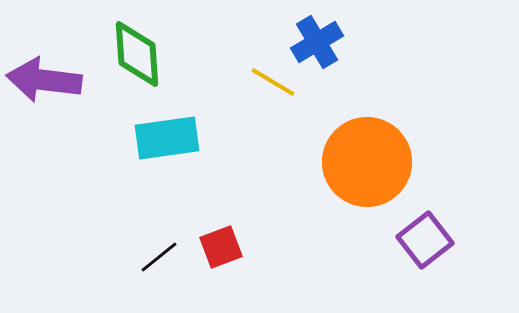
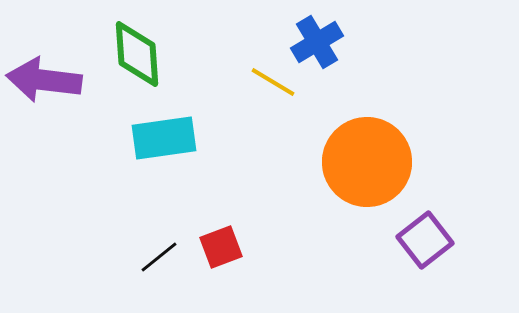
cyan rectangle: moved 3 px left
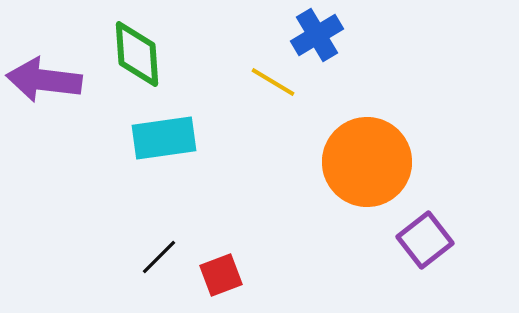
blue cross: moved 7 px up
red square: moved 28 px down
black line: rotated 6 degrees counterclockwise
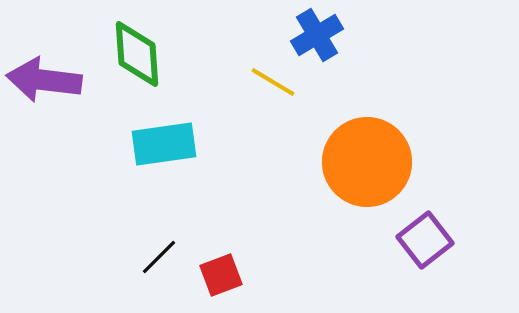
cyan rectangle: moved 6 px down
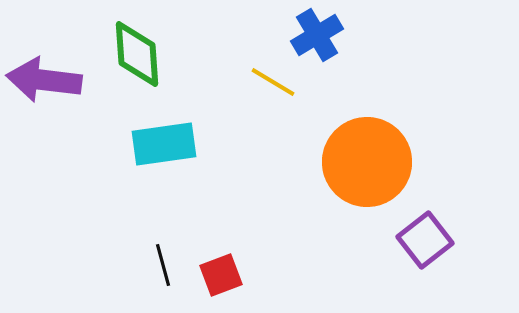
black line: moved 4 px right, 8 px down; rotated 60 degrees counterclockwise
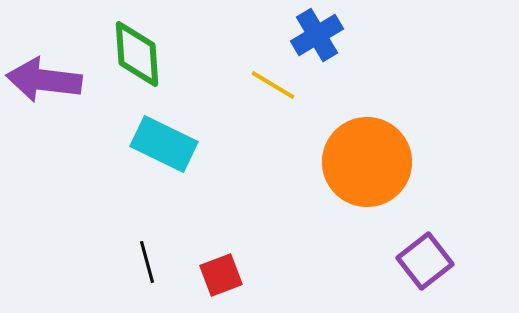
yellow line: moved 3 px down
cyan rectangle: rotated 34 degrees clockwise
purple square: moved 21 px down
black line: moved 16 px left, 3 px up
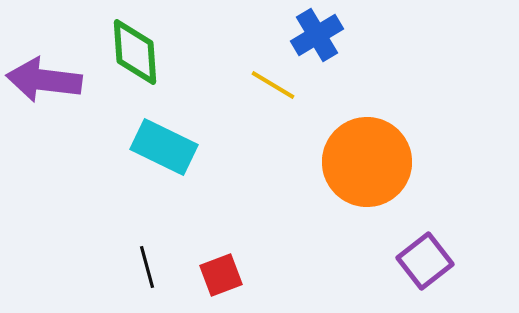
green diamond: moved 2 px left, 2 px up
cyan rectangle: moved 3 px down
black line: moved 5 px down
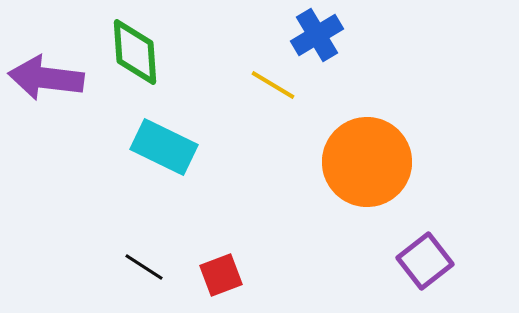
purple arrow: moved 2 px right, 2 px up
black line: moved 3 px left; rotated 42 degrees counterclockwise
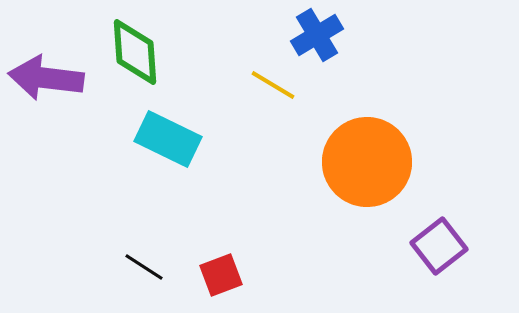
cyan rectangle: moved 4 px right, 8 px up
purple square: moved 14 px right, 15 px up
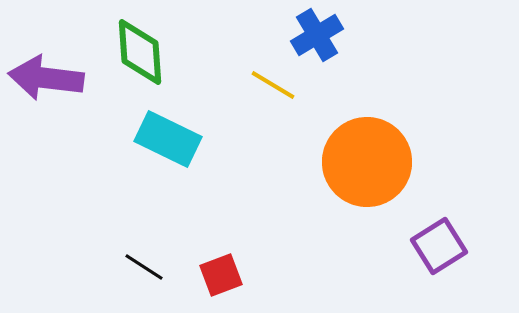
green diamond: moved 5 px right
purple square: rotated 6 degrees clockwise
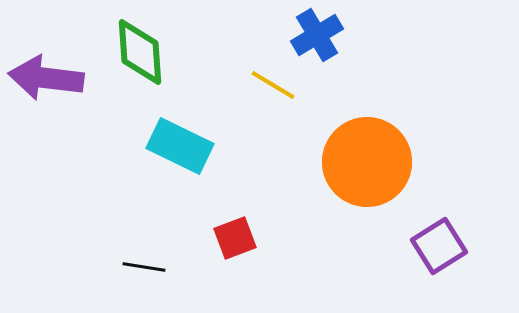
cyan rectangle: moved 12 px right, 7 px down
black line: rotated 24 degrees counterclockwise
red square: moved 14 px right, 37 px up
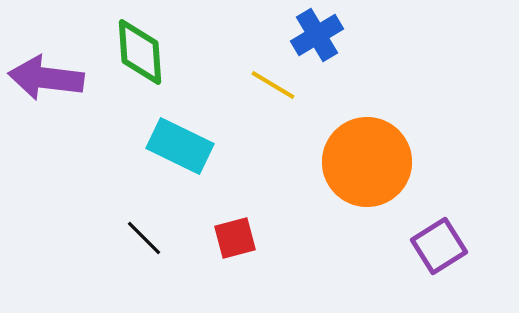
red square: rotated 6 degrees clockwise
black line: moved 29 px up; rotated 36 degrees clockwise
